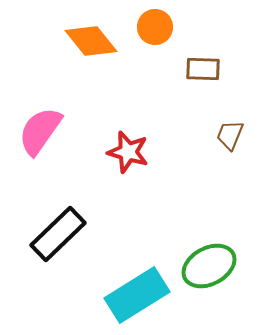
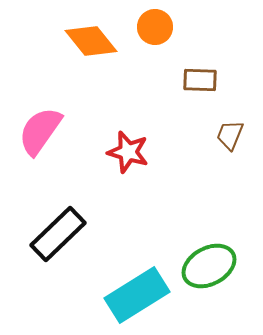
brown rectangle: moved 3 px left, 11 px down
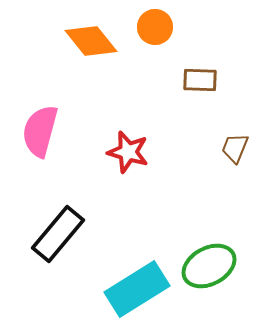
pink semicircle: rotated 20 degrees counterclockwise
brown trapezoid: moved 5 px right, 13 px down
black rectangle: rotated 6 degrees counterclockwise
cyan rectangle: moved 6 px up
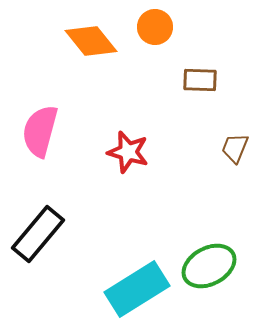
black rectangle: moved 20 px left
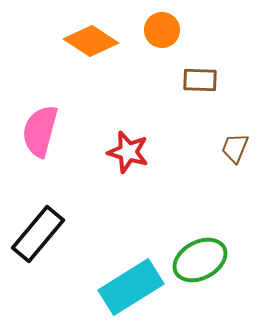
orange circle: moved 7 px right, 3 px down
orange diamond: rotated 18 degrees counterclockwise
green ellipse: moved 9 px left, 6 px up
cyan rectangle: moved 6 px left, 2 px up
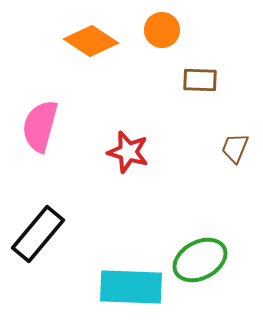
pink semicircle: moved 5 px up
cyan rectangle: rotated 34 degrees clockwise
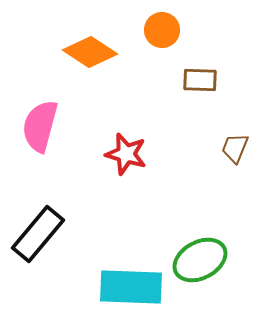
orange diamond: moved 1 px left, 11 px down
red star: moved 2 px left, 2 px down
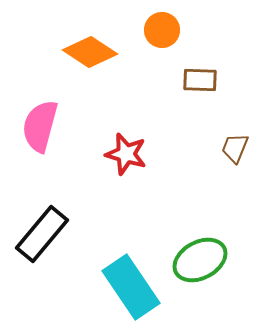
black rectangle: moved 4 px right
cyan rectangle: rotated 54 degrees clockwise
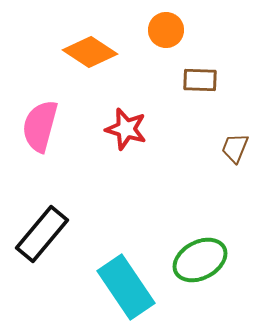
orange circle: moved 4 px right
red star: moved 25 px up
cyan rectangle: moved 5 px left
